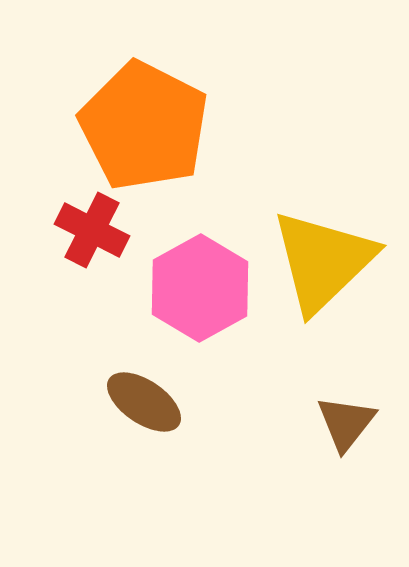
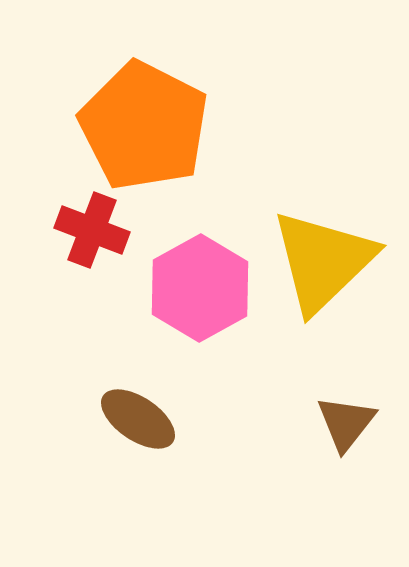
red cross: rotated 6 degrees counterclockwise
brown ellipse: moved 6 px left, 17 px down
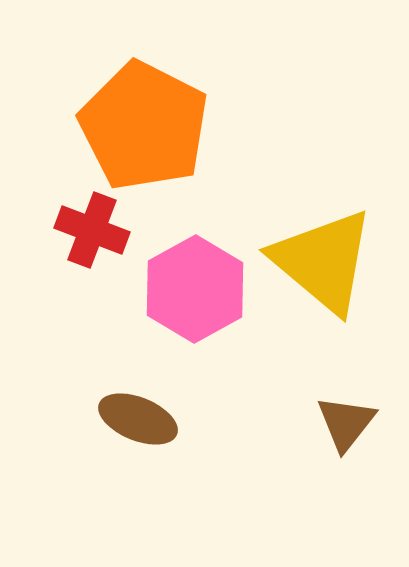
yellow triangle: rotated 36 degrees counterclockwise
pink hexagon: moved 5 px left, 1 px down
brown ellipse: rotated 12 degrees counterclockwise
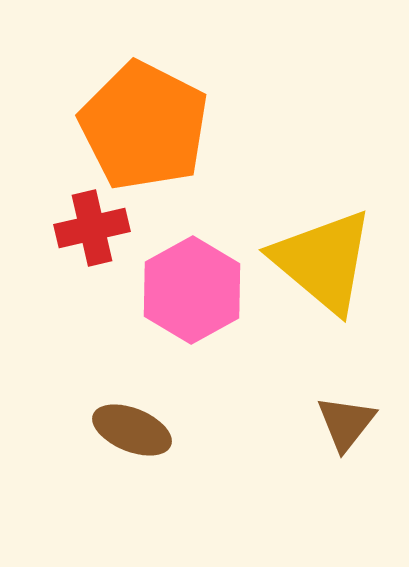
red cross: moved 2 px up; rotated 34 degrees counterclockwise
pink hexagon: moved 3 px left, 1 px down
brown ellipse: moved 6 px left, 11 px down
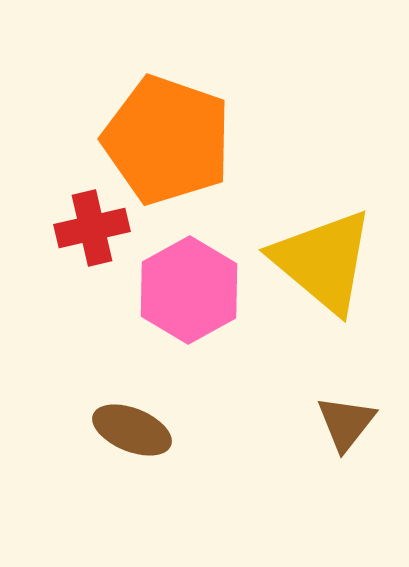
orange pentagon: moved 23 px right, 14 px down; rotated 8 degrees counterclockwise
pink hexagon: moved 3 px left
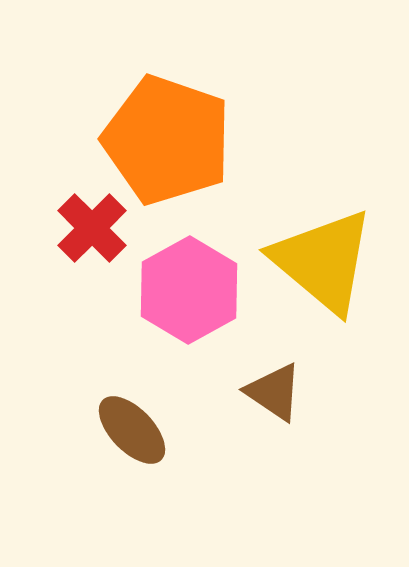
red cross: rotated 32 degrees counterclockwise
brown triangle: moved 72 px left, 31 px up; rotated 34 degrees counterclockwise
brown ellipse: rotated 24 degrees clockwise
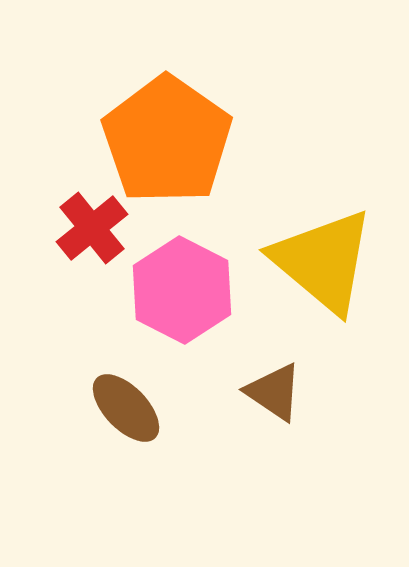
orange pentagon: rotated 16 degrees clockwise
red cross: rotated 6 degrees clockwise
pink hexagon: moved 7 px left; rotated 4 degrees counterclockwise
brown ellipse: moved 6 px left, 22 px up
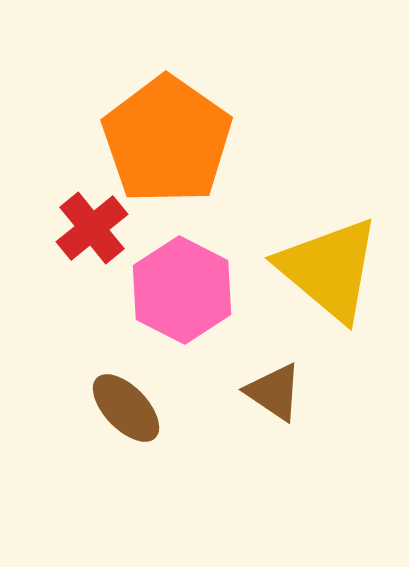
yellow triangle: moved 6 px right, 8 px down
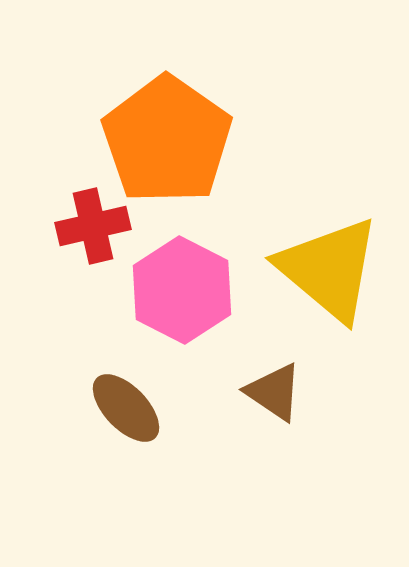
red cross: moved 1 px right, 2 px up; rotated 26 degrees clockwise
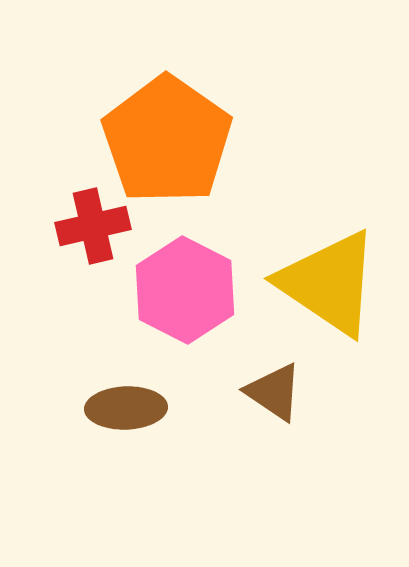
yellow triangle: moved 14 px down; rotated 6 degrees counterclockwise
pink hexagon: moved 3 px right
brown ellipse: rotated 48 degrees counterclockwise
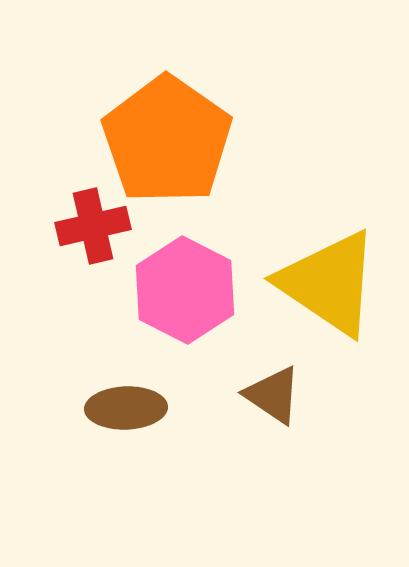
brown triangle: moved 1 px left, 3 px down
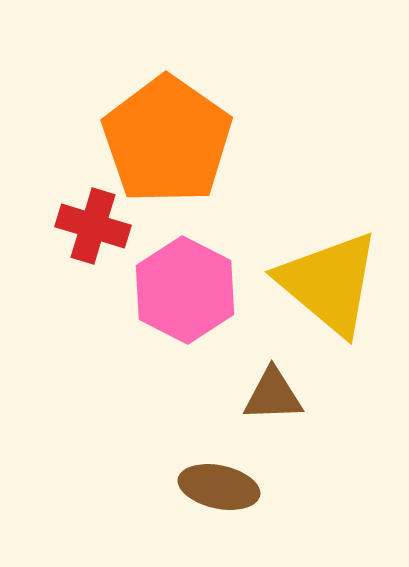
red cross: rotated 30 degrees clockwise
yellow triangle: rotated 6 degrees clockwise
brown triangle: rotated 36 degrees counterclockwise
brown ellipse: moved 93 px right, 79 px down; rotated 14 degrees clockwise
